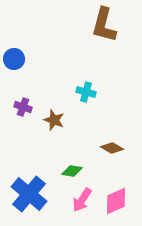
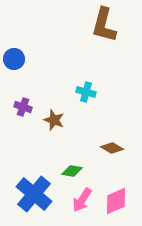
blue cross: moved 5 px right
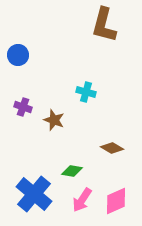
blue circle: moved 4 px right, 4 px up
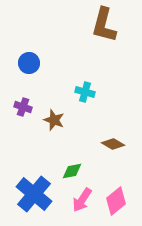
blue circle: moved 11 px right, 8 px down
cyan cross: moved 1 px left
brown diamond: moved 1 px right, 4 px up
green diamond: rotated 20 degrees counterclockwise
pink diamond: rotated 16 degrees counterclockwise
